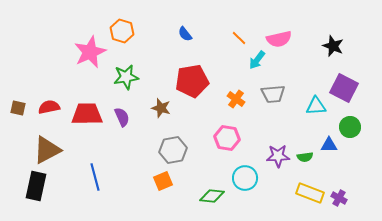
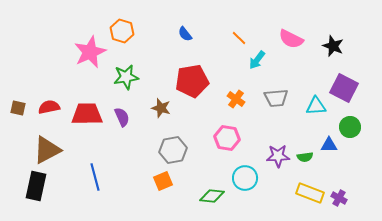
pink semicircle: moved 12 px right; rotated 40 degrees clockwise
gray trapezoid: moved 3 px right, 4 px down
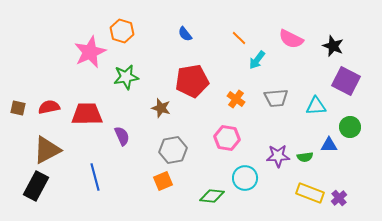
purple square: moved 2 px right, 7 px up
purple semicircle: moved 19 px down
black rectangle: rotated 16 degrees clockwise
purple cross: rotated 21 degrees clockwise
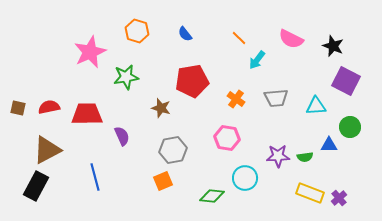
orange hexagon: moved 15 px right
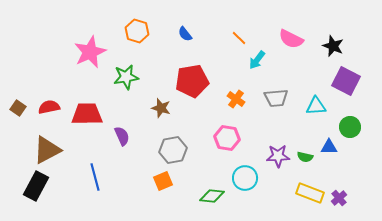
brown square: rotated 21 degrees clockwise
blue triangle: moved 2 px down
green semicircle: rotated 21 degrees clockwise
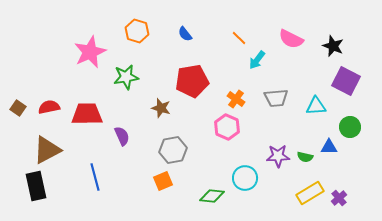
pink hexagon: moved 11 px up; rotated 15 degrees clockwise
black rectangle: rotated 40 degrees counterclockwise
yellow rectangle: rotated 52 degrees counterclockwise
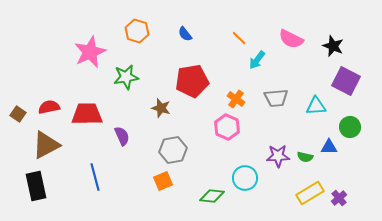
brown square: moved 6 px down
brown triangle: moved 1 px left, 5 px up
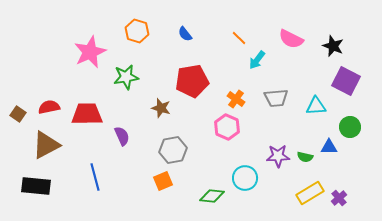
black rectangle: rotated 72 degrees counterclockwise
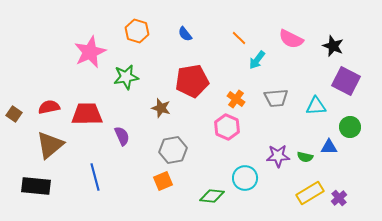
brown square: moved 4 px left
brown triangle: moved 4 px right; rotated 12 degrees counterclockwise
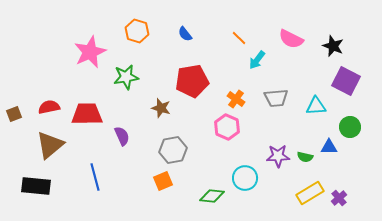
brown square: rotated 35 degrees clockwise
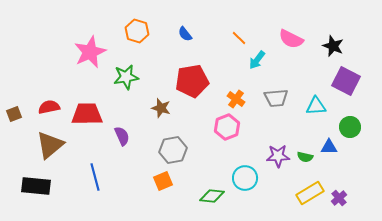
pink hexagon: rotated 15 degrees clockwise
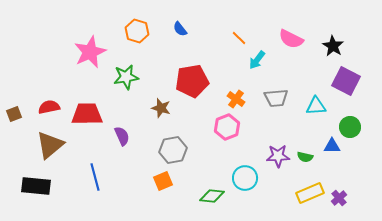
blue semicircle: moved 5 px left, 5 px up
black star: rotated 10 degrees clockwise
blue triangle: moved 3 px right, 1 px up
yellow rectangle: rotated 8 degrees clockwise
